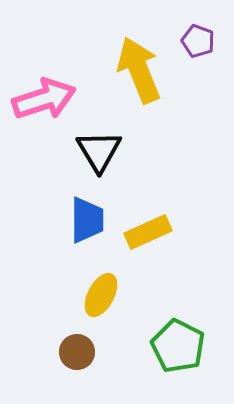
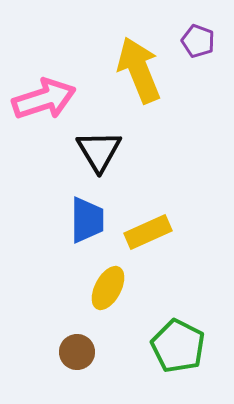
yellow ellipse: moved 7 px right, 7 px up
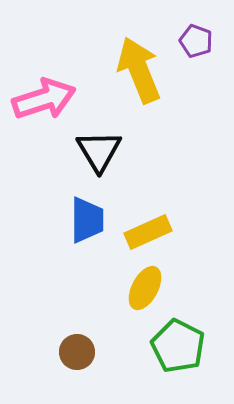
purple pentagon: moved 2 px left
yellow ellipse: moved 37 px right
